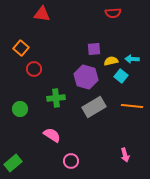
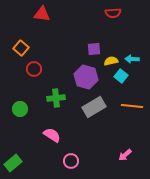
pink arrow: rotated 64 degrees clockwise
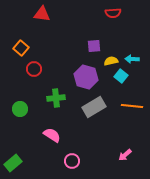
purple square: moved 3 px up
pink circle: moved 1 px right
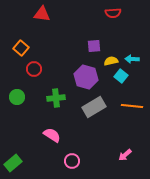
green circle: moved 3 px left, 12 px up
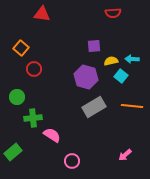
green cross: moved 23 px left, 20 px down
green rectangle: moved 11 px up
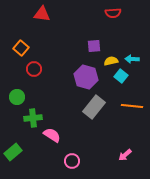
gray rectangle: rotated 20 degrees counterclockwise
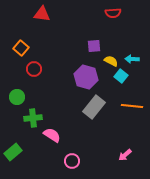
yellow semicircle: rotated 40 degrees clockwise
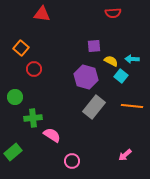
green circle: moved 2 px left
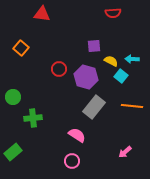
red circle: moved 25 px right
green circle: moved 2 px left
pink semicircle: moved 25 px right
pink arrow: moved 3 px up
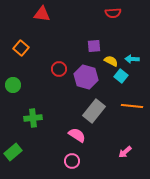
green circle: moved 12 px up
gray rectangle: moved 4 px down
